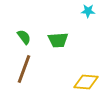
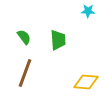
green trapezoid: rotated 90 degrees counterclockwise
brown line: moved 1 px right, 4 px down
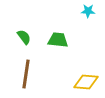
green trapezoid: rotated 80 degrees counterclockwise
brown line: moved 1 px right, 1 px down; rotated 12 degrees counterclockwise
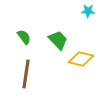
green trapezoid: rotated 40 degrees clockwise
yellow diamond: moved 5 px left, 23 px up; rotated 10 degrees clockwise
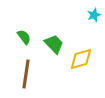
cyan star: moved 6 px right, 4 px down; rotated 24 degrees counterclockwise
green trapezoid: moved 4 px left, 4 px down
yellow diamond: rotated 30 degrees counterclockwise
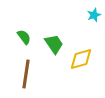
green trapezoid: rotated 10 degrees clockwise
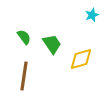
cyan star: moved 2 px left
green trapezoid: moved 2 px left
brown line: moved 2 px left, 2 px down
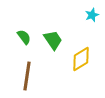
green trapezoid: moved 1 px right, 4 px up
yellow diamond: rotated 15 degrees counterclockwise
brown line: moved 3 px right
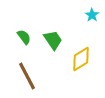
cyan star: rotated 16 degrees counterclockwise
brown line: rotated 36 degrees counterclockwise
